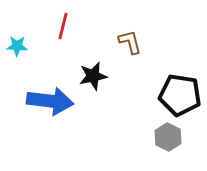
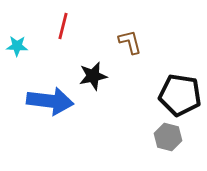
gray hexagon: rotated 12 degrees counterclockwise
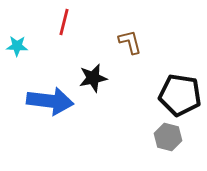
red line: moved 1 px right, 4 px up
black star: moved 2 px down
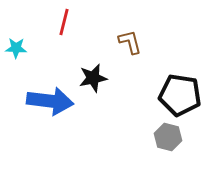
cyan star: moved 1 px left, 2 px down
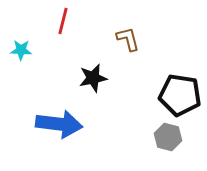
red line: moved 1 px left, 1 px up
brown L-shape: moved 2 px left, 3 px up
cyan star: moved 5 px right, 2 px down
blue arrow: moved 9 px right, 23 px down
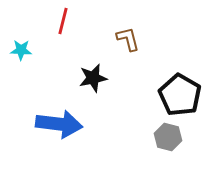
black pentagon: rotated 21 degrees clockwise
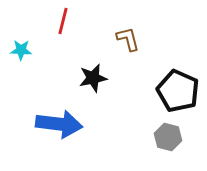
black pentagon: moved 2 px left, 4 px up; rotated 6 degrees counterclockwise
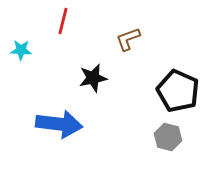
brown L-shape: rotated 96 degrees counterclockwise
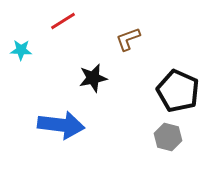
red line: rotated 44 degrees clockwise
blue arrow: moved 2 px right, 1 px down
